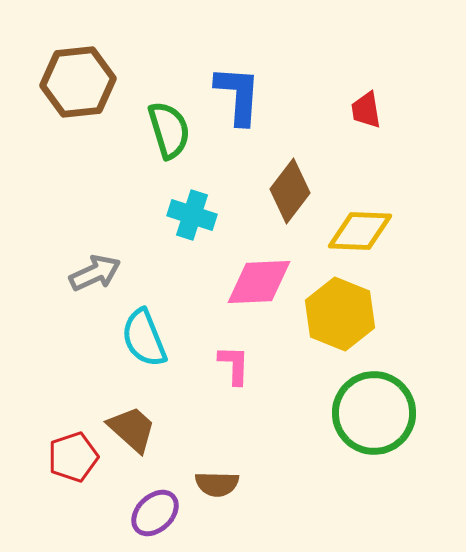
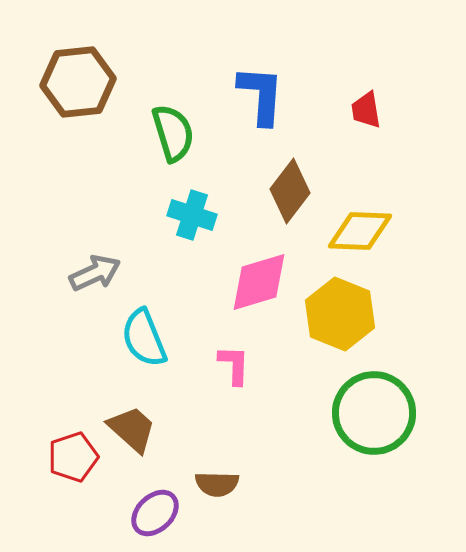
blue L-shape: moved 23 px right
green semicircle: moved 4 px right, 3 px down
pink diamond: rotated 14 degrees counterclockwise
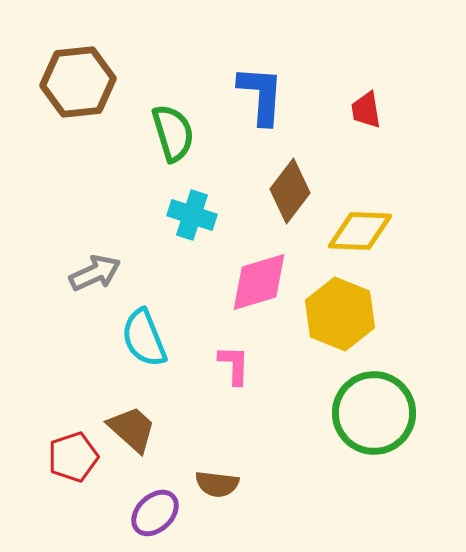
brown semicircle: rotated 6 degrees clockwise
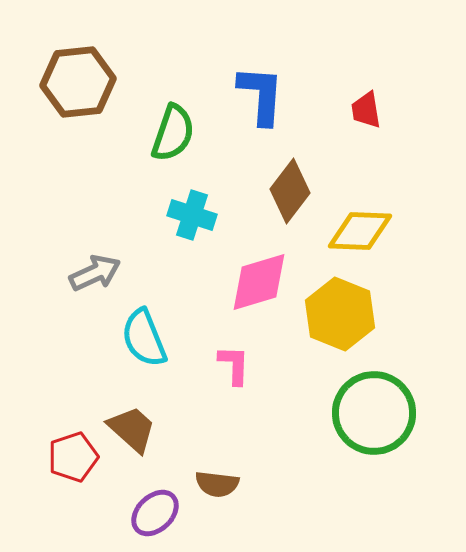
green semicircle: rotated 36 degrees clockwise
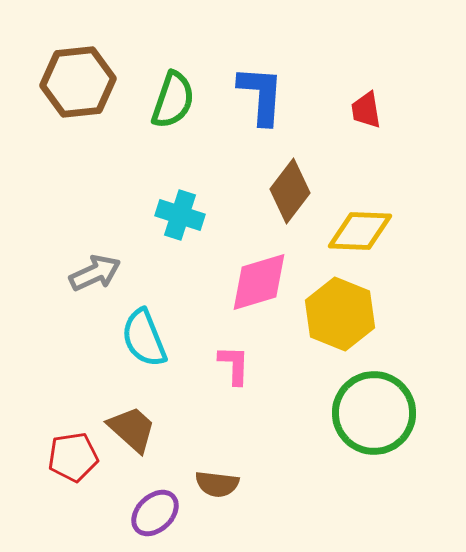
green semicircle: moved 33 px up
cyan cross: moved 12 px left
red pentagon: rotated 9 degrees clockwise
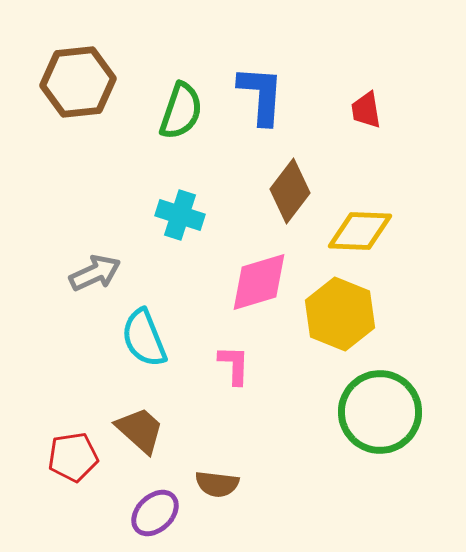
green semicircle: moved 8 px right, 11 px down
green circle: moved 6 px right, 1 px up
brown trapezoid: moved 8 px right, 1 px down
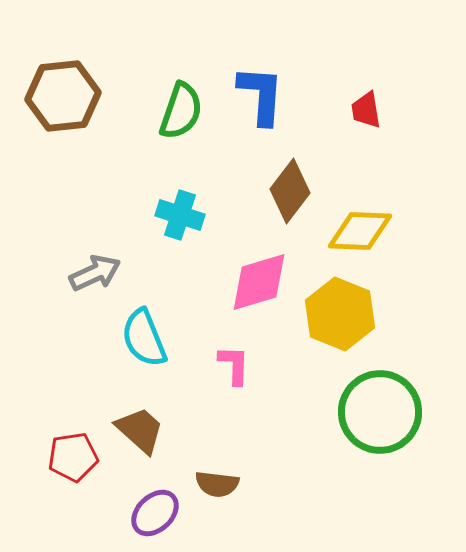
brown hexagon: moved 15 px left, 14 px down
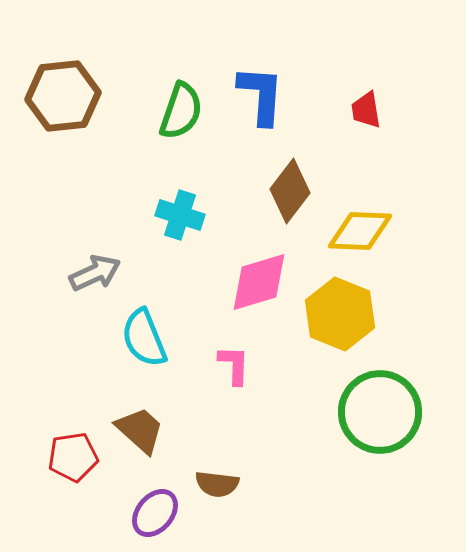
purple ellipse: rotated 6 degrees counterclockwise
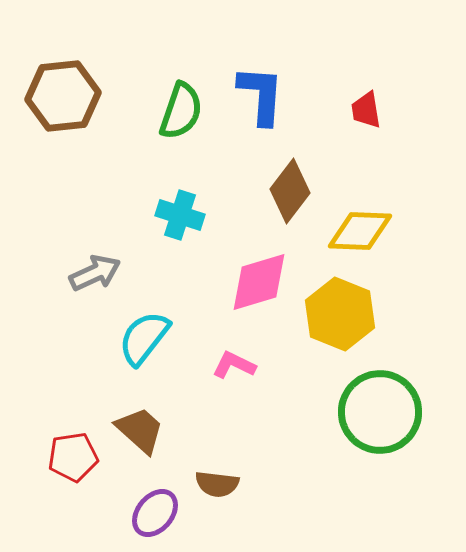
cyan semicircle: rotated 60 degrees clockwise
pink L-shape: rotated 66 degrees counterclockwise
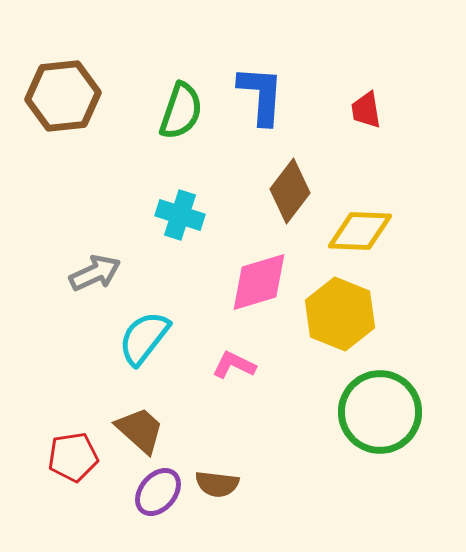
purple ellipse: moved 3 px right, 21 px up
